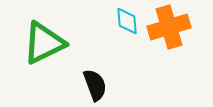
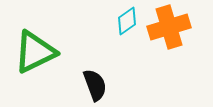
cyan diamond: rotated 60 degrees clockwise
green triangle: moved 9 px left, 9 px down
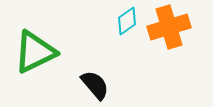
black semicircle: rotated 20 degrees counterclockwise
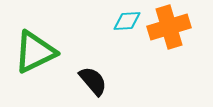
cyan diamond: rotated 32 degrees clockwise
black semicircle: moved 2 px left, 4 px up
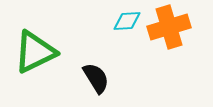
black semicircle: moved 3 px right, 3 px up; rotated 8 degrees clockwise
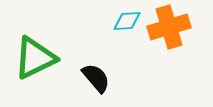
green triangle: moved 6 px down
black semicircle: rotated 8 degrees counterclockwise
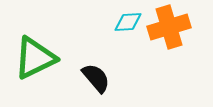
cyan diamond: moved 1 px right, 1 px down
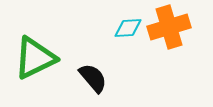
cyan diamond: moved 6 px down
black semicircle: moved 3 px left
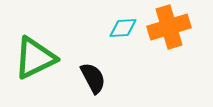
cyan diamond: moved 5 px left
black semicircle: rotated 12 degrees clockwise
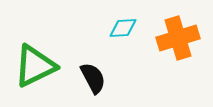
orange cross: moved 9 px right, 11 px down
green triangle: moved 8 px down
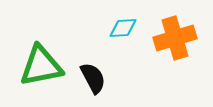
orange cross: moved 3 px left
green triangle: moved 6 px right; rotated 15 degrees clockwise
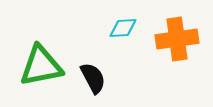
orange cross: moved 2 px right, 1 px down; rotated 9 degrees clockwise
